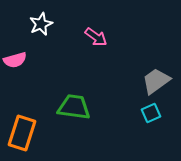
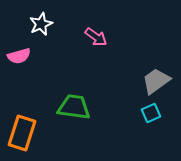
pink semicircle: moved 4 px right, 4 px up
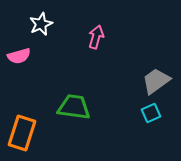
pink arrow: rotated 110 degrees counterclockwise
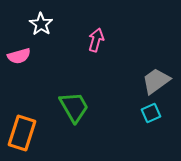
white star: rotated 15 degrees counterclockwise
pink arrow: moved 3 px down
green trapezoid: rotated 52 degrees clockwise
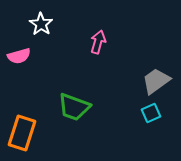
pink arrow: moved 2 px right, 2 px down
green trapezoid: rotated 140 degrees clockwise
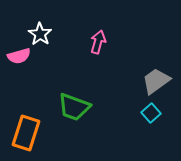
white star: moved 1 px left, 10 px down
cyan square: rotated 18 degrees counterclockwise
orange rectangle: moved 4 px right
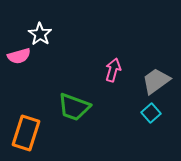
pink arrow: moved 15 px right, 28 px down
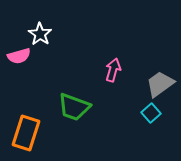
gray trapezoid: moved 4 px right, 3 px down
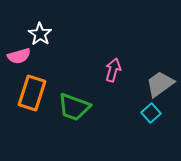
orange rectangle: moved 6 px right, 40 px up
